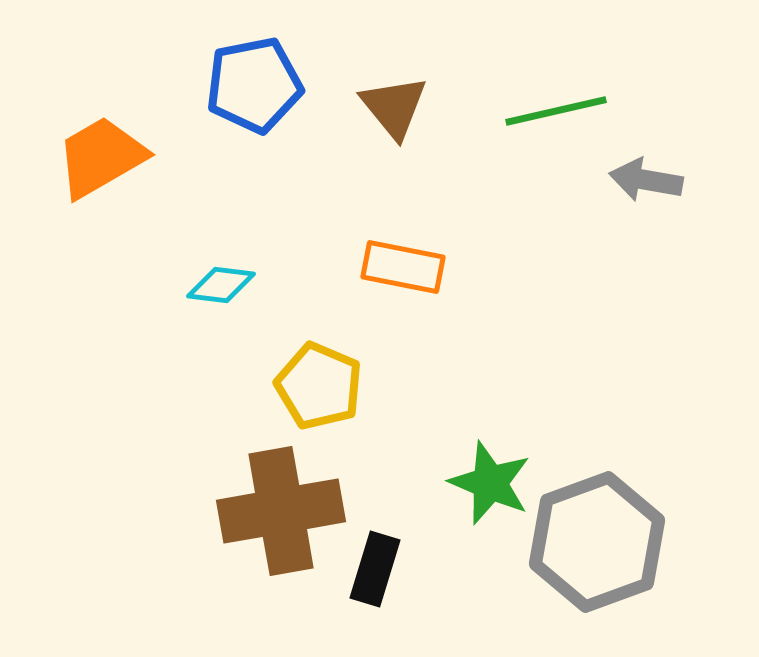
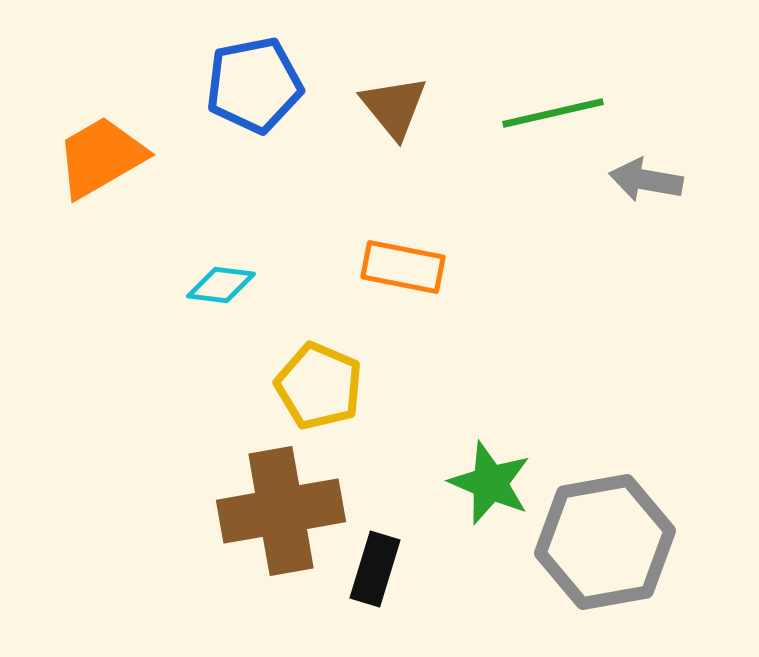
green line: moved 3 px left, 2 px down
gray hexagon: moved 8 px right; rotated 10 degrees clockwise
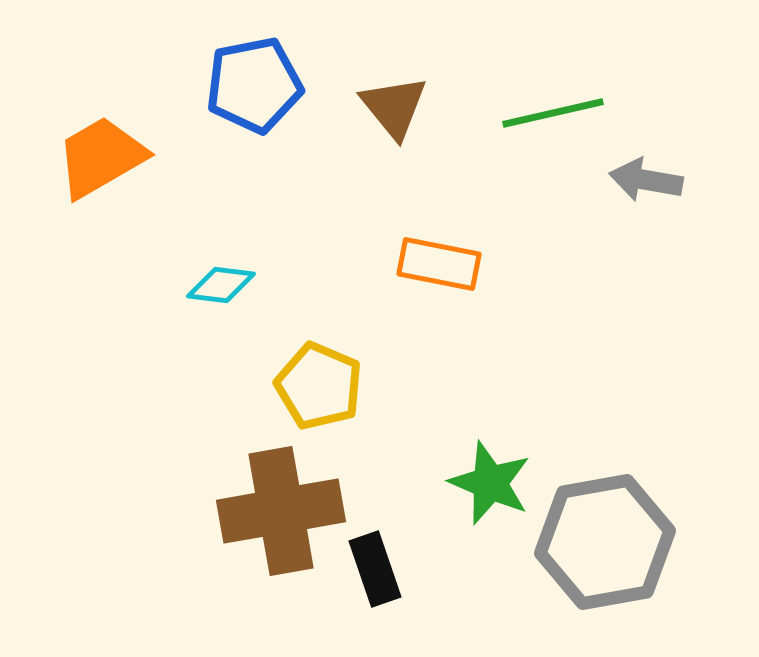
orange rectangle: moved 36 px right, 3 px up
black rectangle: rotated 36 degrees counterclockwise
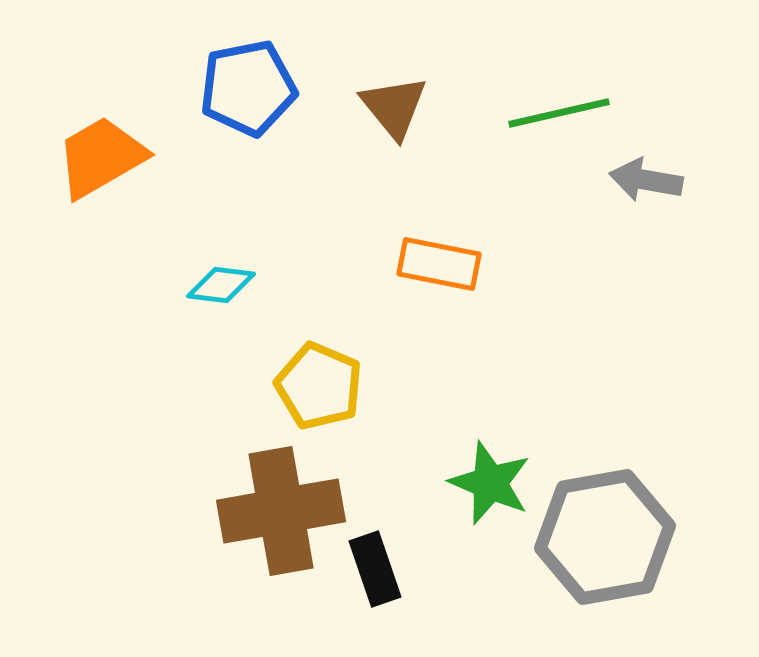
blue pentagon: moved 6 px left, 3 px down
green line: moved 6 px right
gray hexagon: moved 5 px up
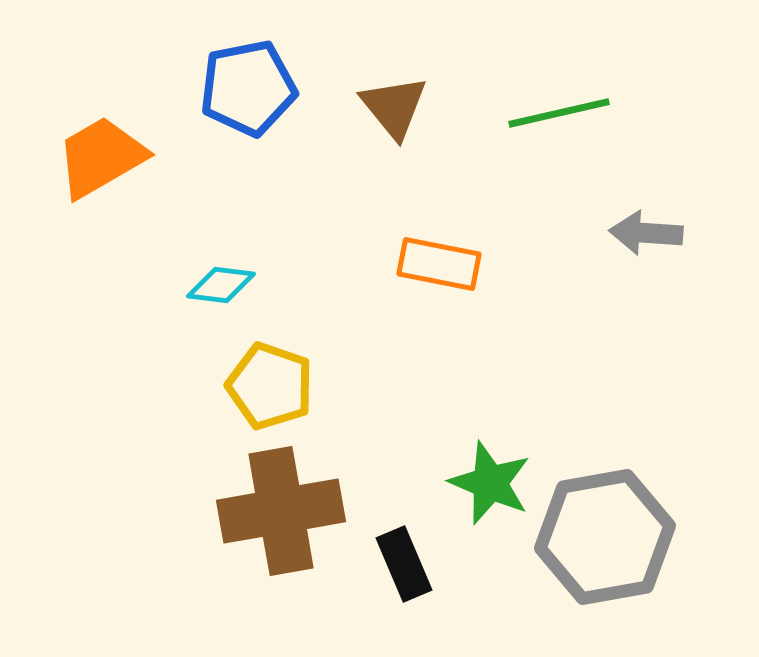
gray arrow: moved 53 px down; rotated 6 degrees counterclockwise
yellow pentagon: moved 49 px left; rotated 4 degrees counterclockwise
black rectangle: moved 29 px right, 5 px up; rotated 4 degrees counterclockwise
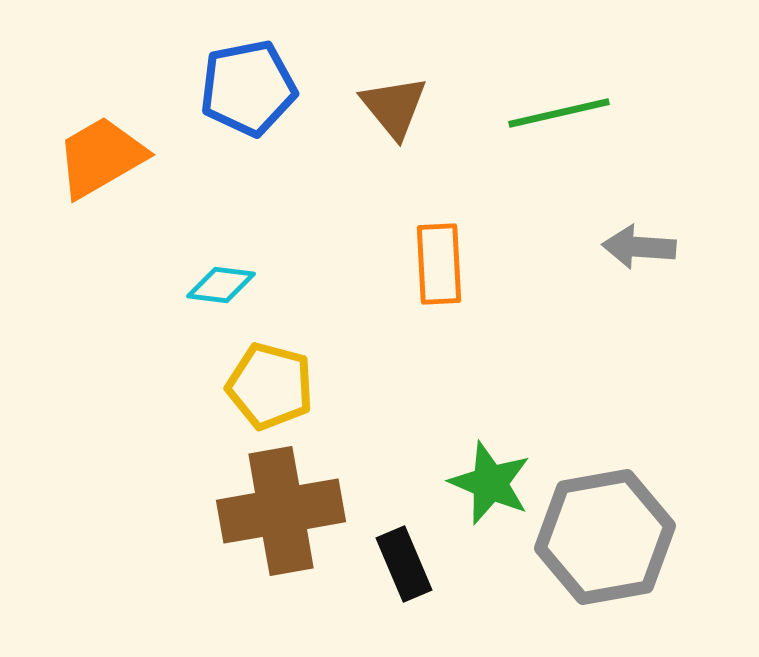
gray arrow: moved 7 px left, 14 px down
orange rectangle: rotated 76 degrees clockwise
yellow pentagon: rotated 4 degrees counterclockwise
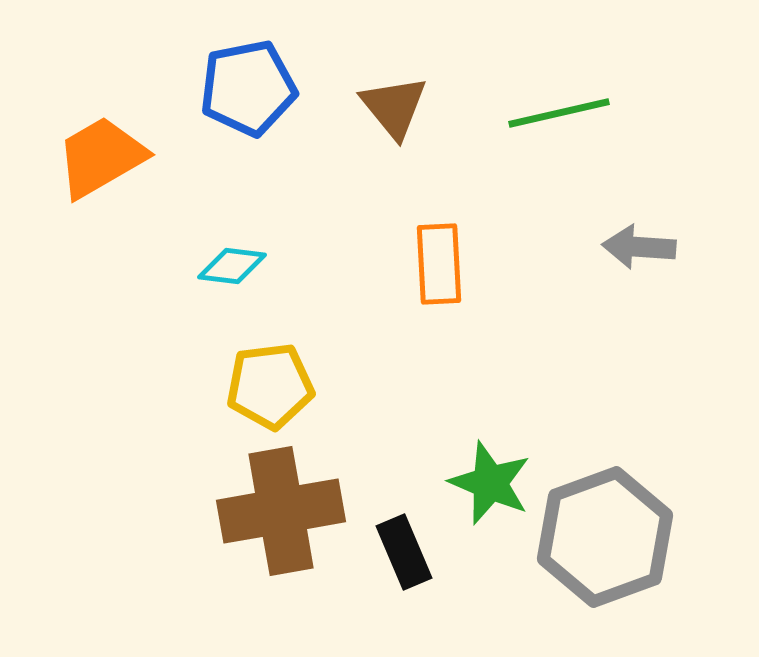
cyan diamond: moved 11 px right, 19 px up
yellow pentagon: rotated 22 degrees counterclockwise
gray hexagon: rotated 10 degrees counterclockwise
black rectangle: moved 12 px up
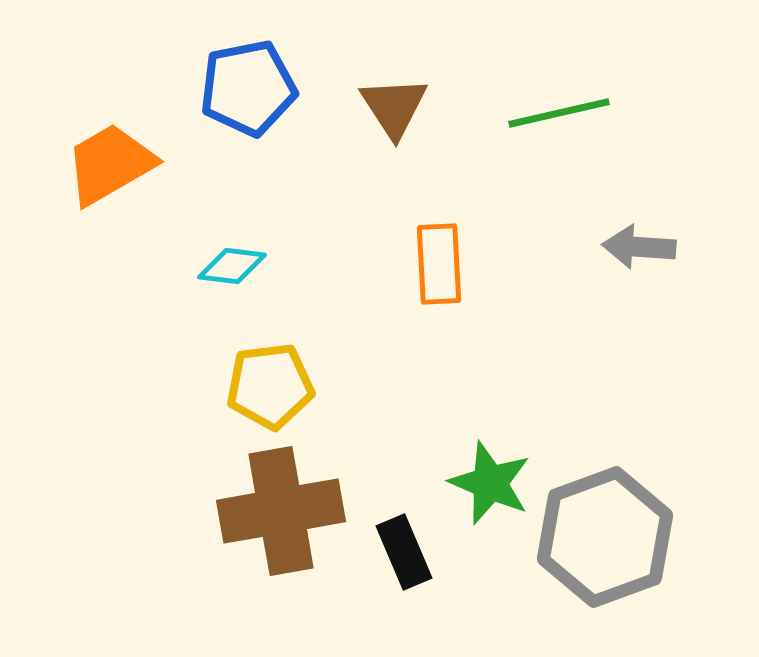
brown triangle: rotated 6 degrees clockwise
orange trapezoid: moved 9 px right, 7 px down
